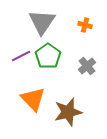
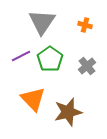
green pentagon: moved 2 px right, 3 px down
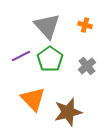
gray triangle: moved 5 px right, 4 px down; rotated 16 degrees counterclockwise
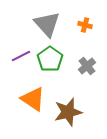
gray triangle: moved 2 px up
orange triangle: rotated 12 degrees counterclockwise
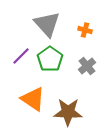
orange cross: moved 5 px down
purple line: rotated 18 degrees counterclockwise
brown star: rotated 16 degrees clockwise
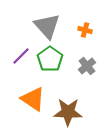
gray triangle: moved 2 px down
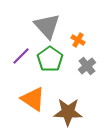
orange cross: moved 7 px left, 10 px down; rotated 16 degrees clockwise
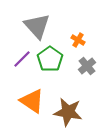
gray triangle: moved 10 px left
purple line: moved 1 px right, 3 px down
orange triangle: moved 1 px left, 2 px down
brown star: rotated 8 degrees clockwise
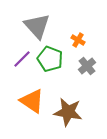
green pentagon: rotated 15 degrees counterclockwise
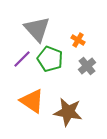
gray triangle: moved 3 px down
